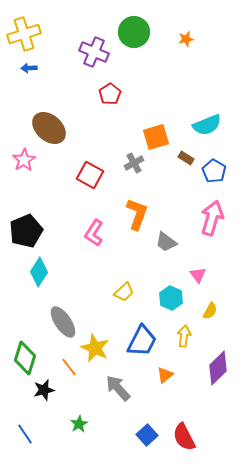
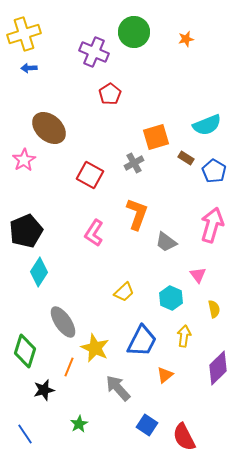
pink arrow: moved 7 px down
yellow semicircle: moved 4 px right, 2 px up; rotated 42 degrees counterclockwise
green diamond: moved 7 px up
orange line: rotated 60 degrees clockwise
blue square: moved 10 px up; rotated 15 degrees counterclockwise
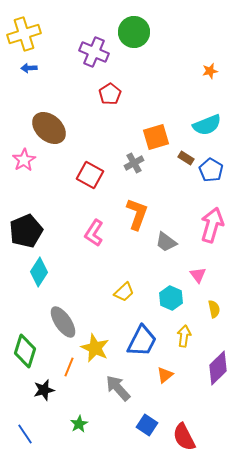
orange star: moved 24 px right, 32 px down
blue pentagon: moved 3 px left, 1 px up
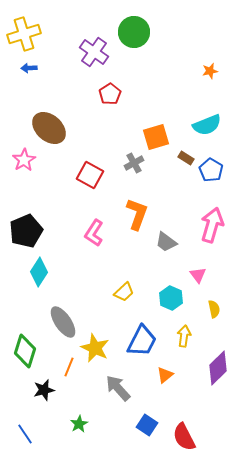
purple cross: rotated 12 degrees clockwise
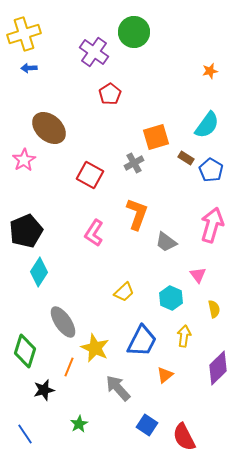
cyan semicircle: rotated 32 degrees counterclockwise
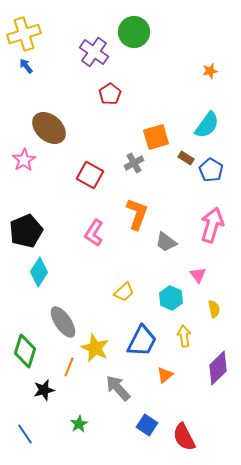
blue arrow: moved 3 px left, 2 px up; rotated 56 degrees clockwise
yellow arrow: rotated 15 degrees counterclockwise
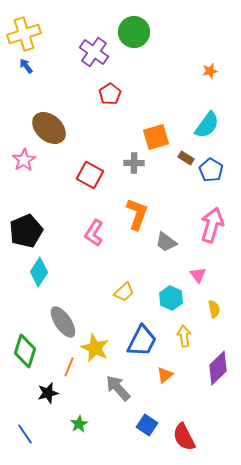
gray cross: rotated 30 degrees clockwise
black star: moved 4 px right, 3 px down
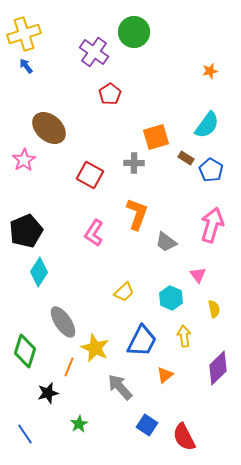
gray arrow: moved 2 px right, 1 px up
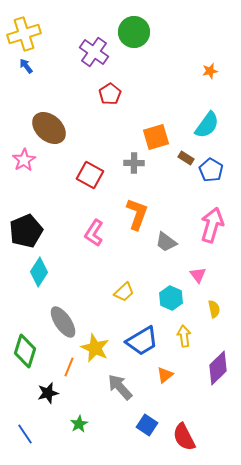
blue trapezoid: rotated 32 degrees clockwise
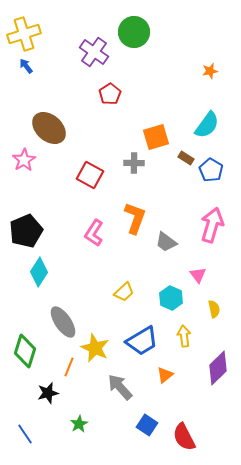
orange L-shape: moved 2 px left, 4 px down
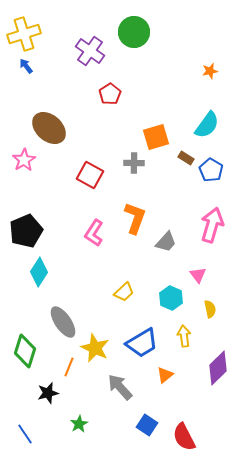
purple cross: moved 4 px left, 1 px up
gray trapezoid: rotated 85 degrees counterclockwise
yellow semicircle: moved 4 px left
blue trapezoid: moved 2 px down
